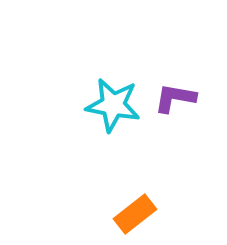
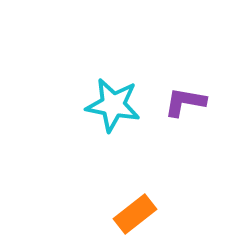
purple L-shape: moved 10 px right, 4 px down
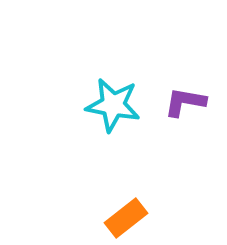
orange rectangle: moved 9 px left, 4 px down
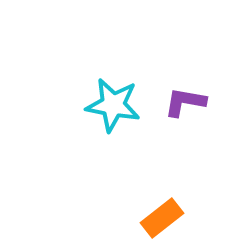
orange rectangle: moved 36 px right
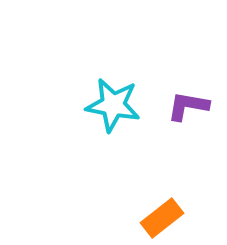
purple L-shape: moved 3 px right, 4 px down
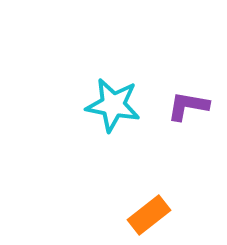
orange rectangle: moved 13 px left, 3 px up
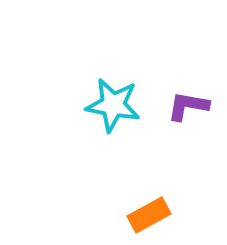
orange rectangle: rotated 9 degrees clockwise
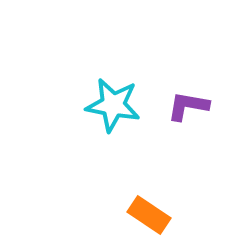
orange rectangle: rotated 63 degrees clockwise
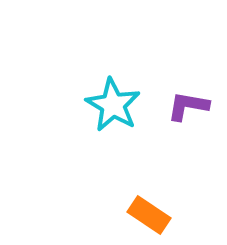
cyan star: rotated 20 degrees clockwise
